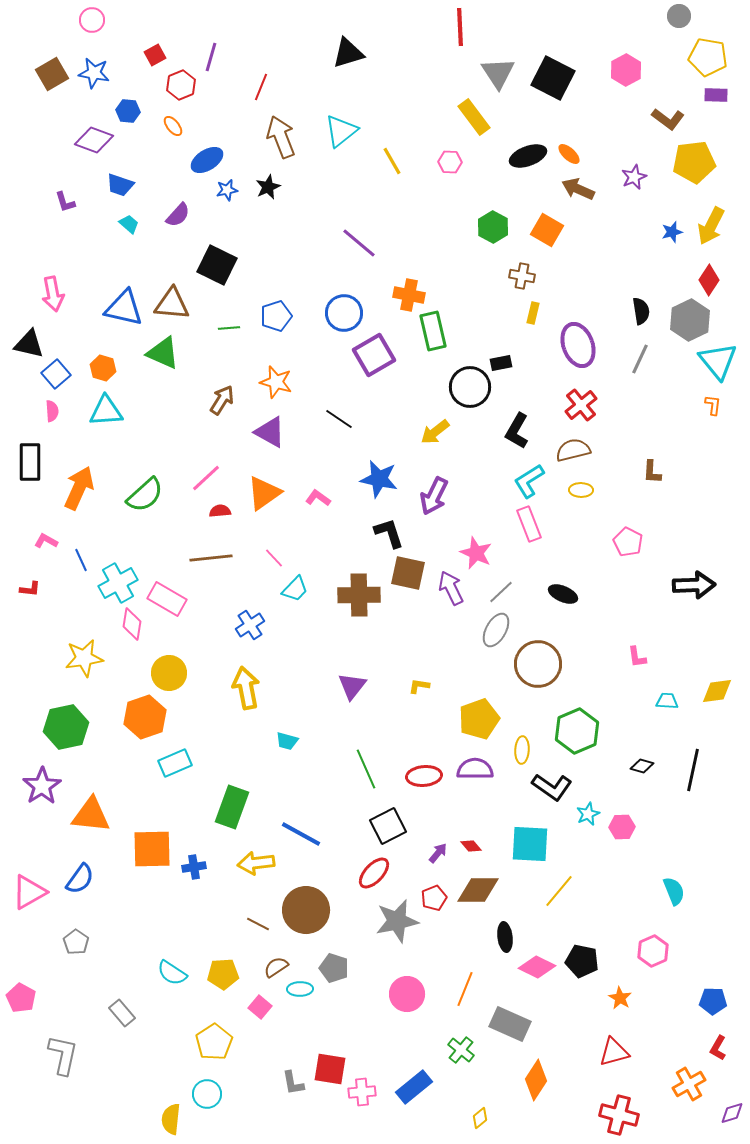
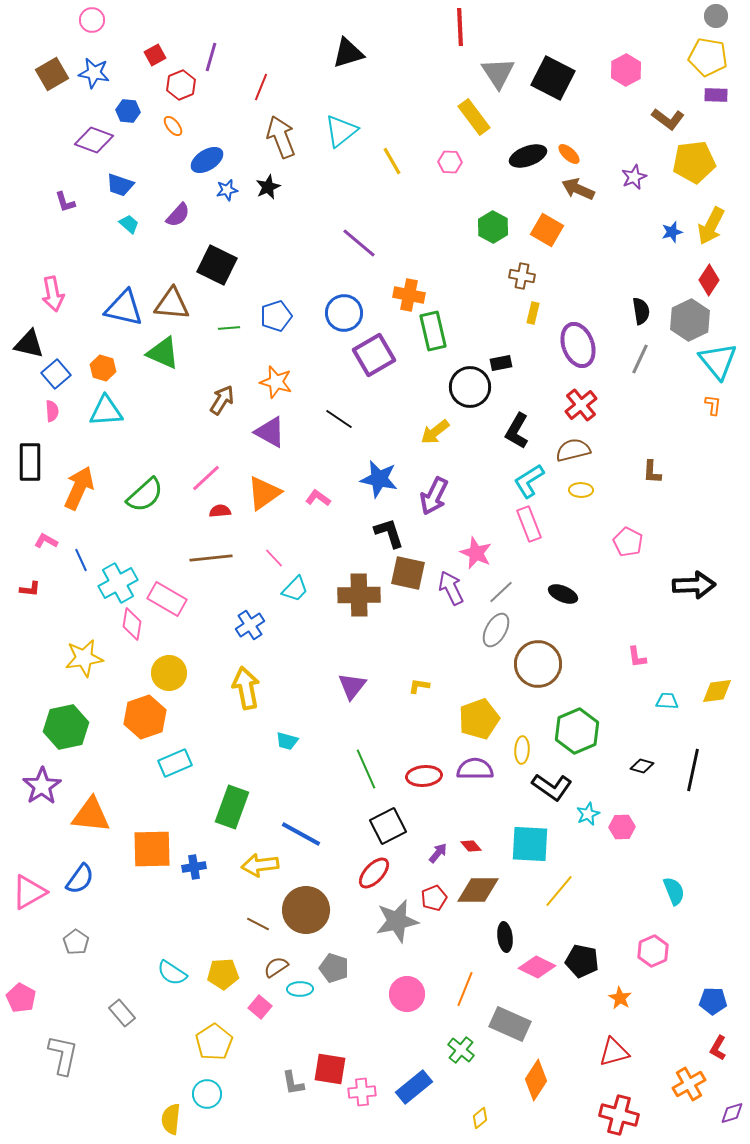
gray circle at (679, 16): moved 37 px right
yellow arrow at (256, 863): moved 4 px right, 2 px down
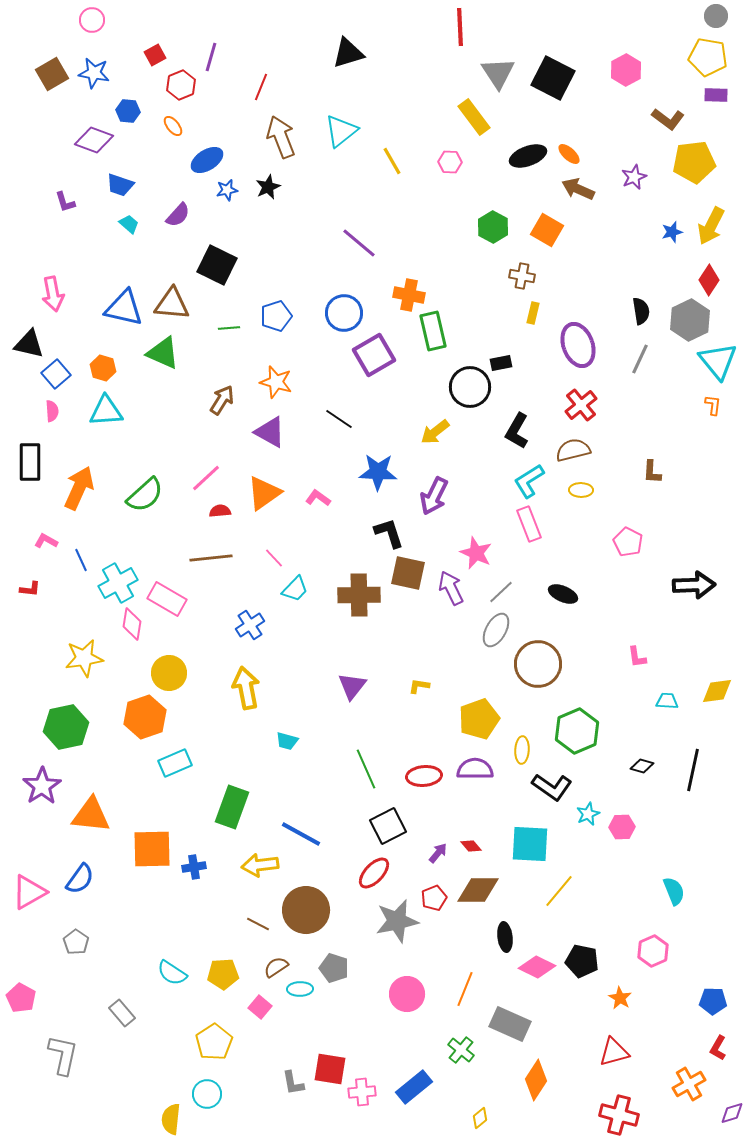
blue star at (379, 479): moved 1 px left, 7 px up; rotated 9 degrees counterclockwise
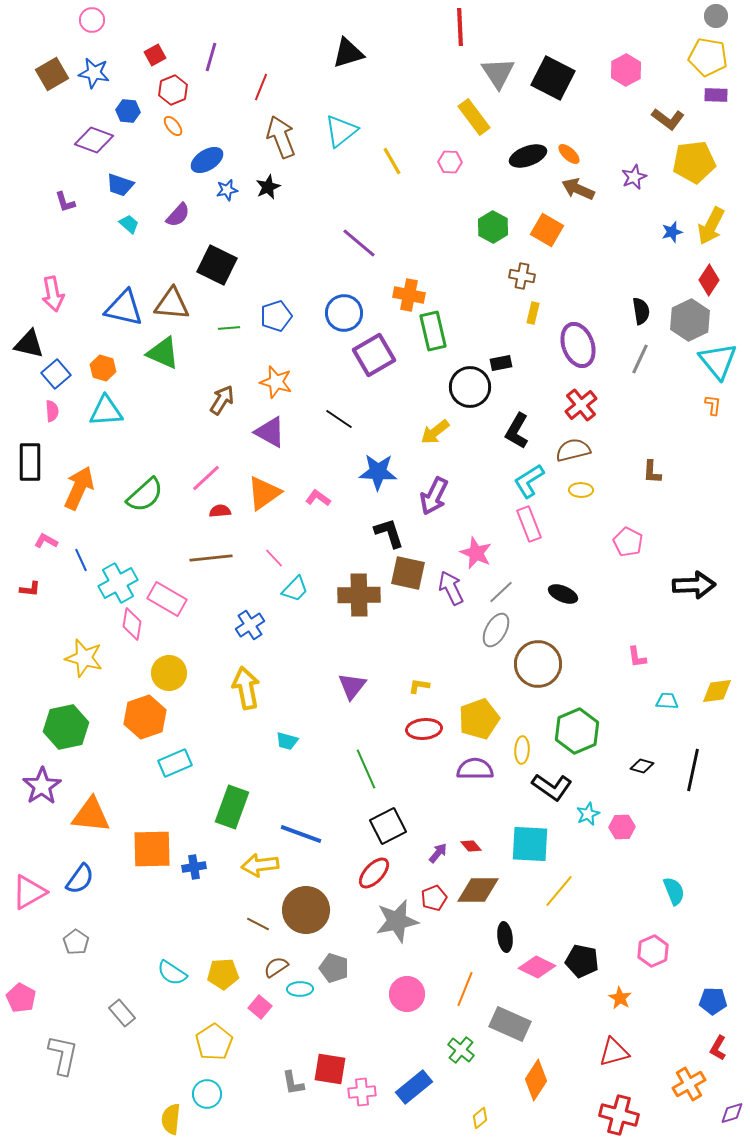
red hexagon at (181, 85): moved 8 px left, 5 px down
yellow star at (84, 658): rotated 24 degrees clockwise
red ellipse at (424, 776): moved 47 px up
blue line at (301, 834): rotated 9 degrees counterclockwise
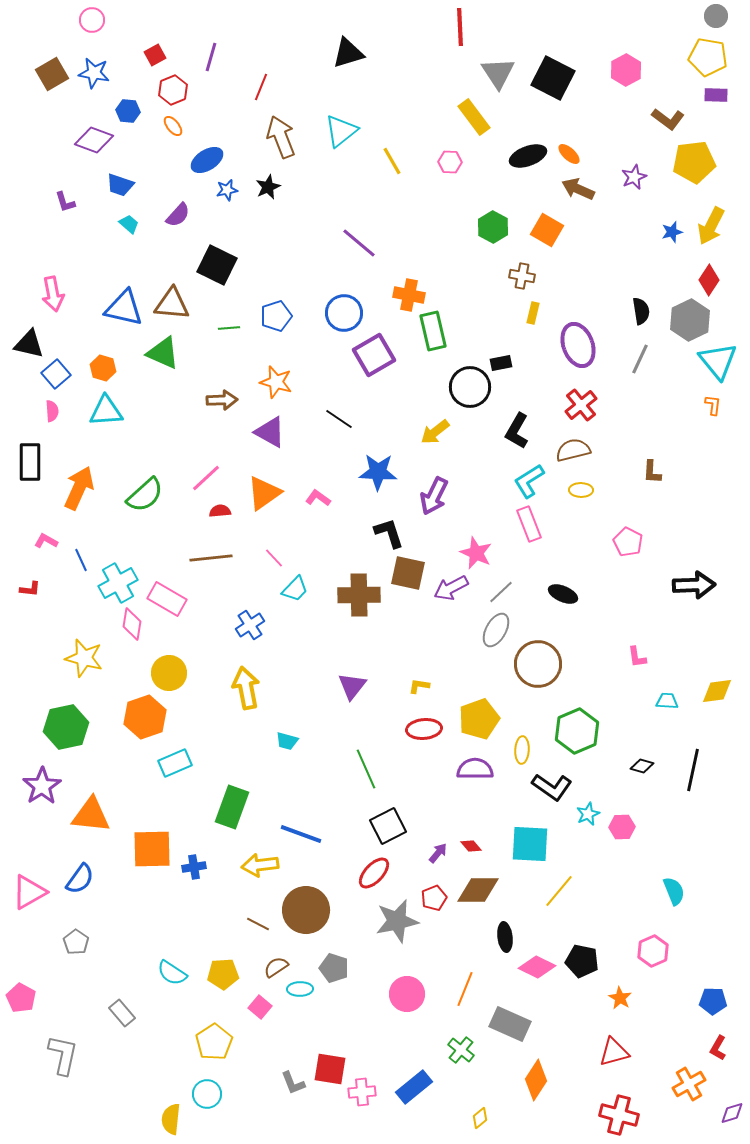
brown arrow at (222, 400): rotated 56 degrees clockwise
purple arrow at (451, 588): rotated 92 degrees counterclockwise
gray L-shape at (293, 1083): rotated 12 degrees counterclockwise
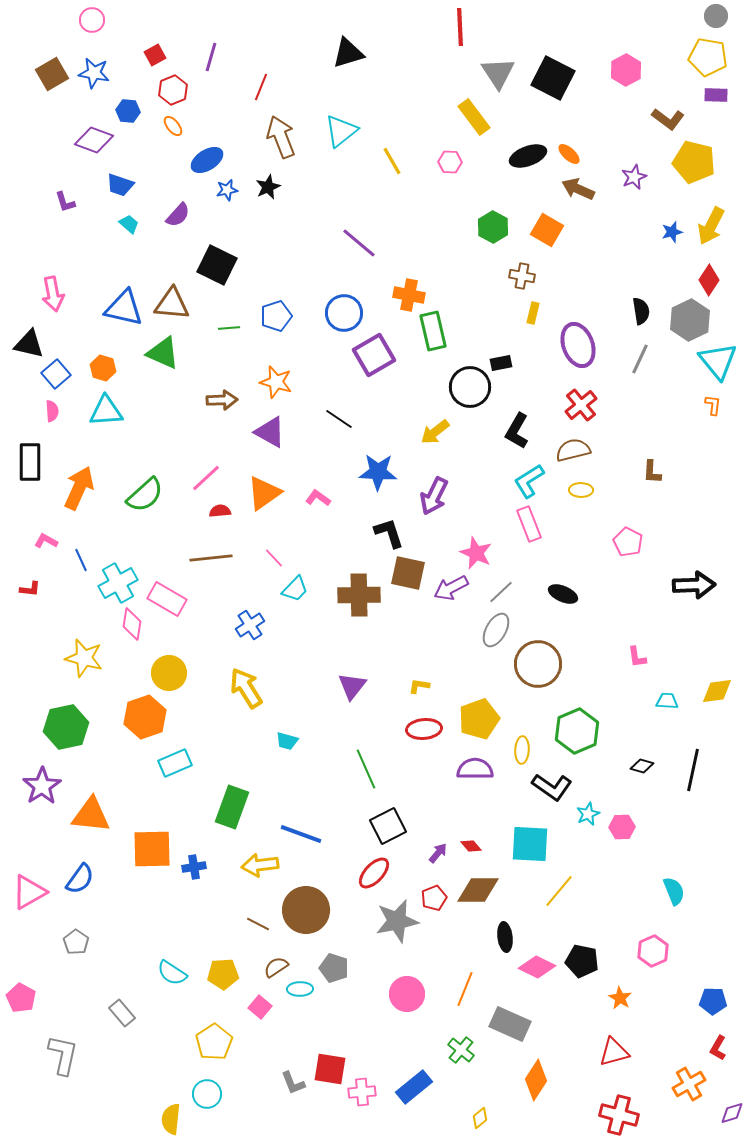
yellow pentagon at (694, 162): rotated 21 degrees clockwise
yellow arrow at (246, 688): rotated 21 degrees counterclockwise
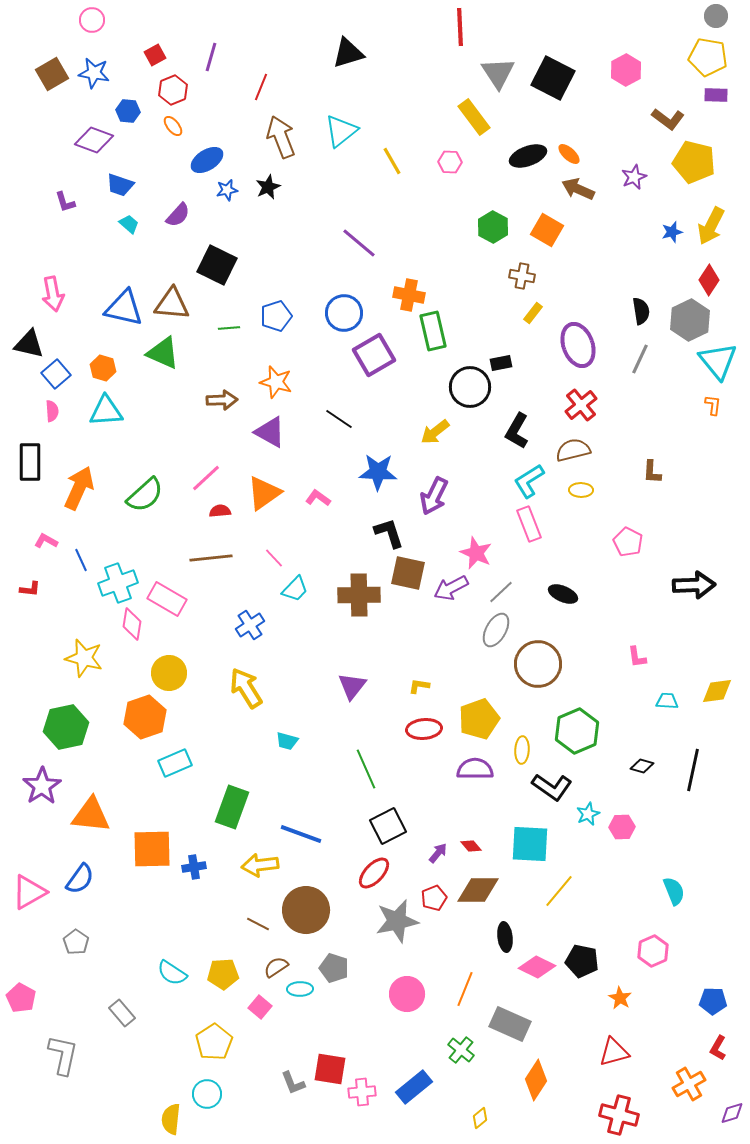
yellow rectangle at (533, 313): rotated 25 degrees clockwise
cyan cross at (118, 583): rotated 9 degrees clockwise
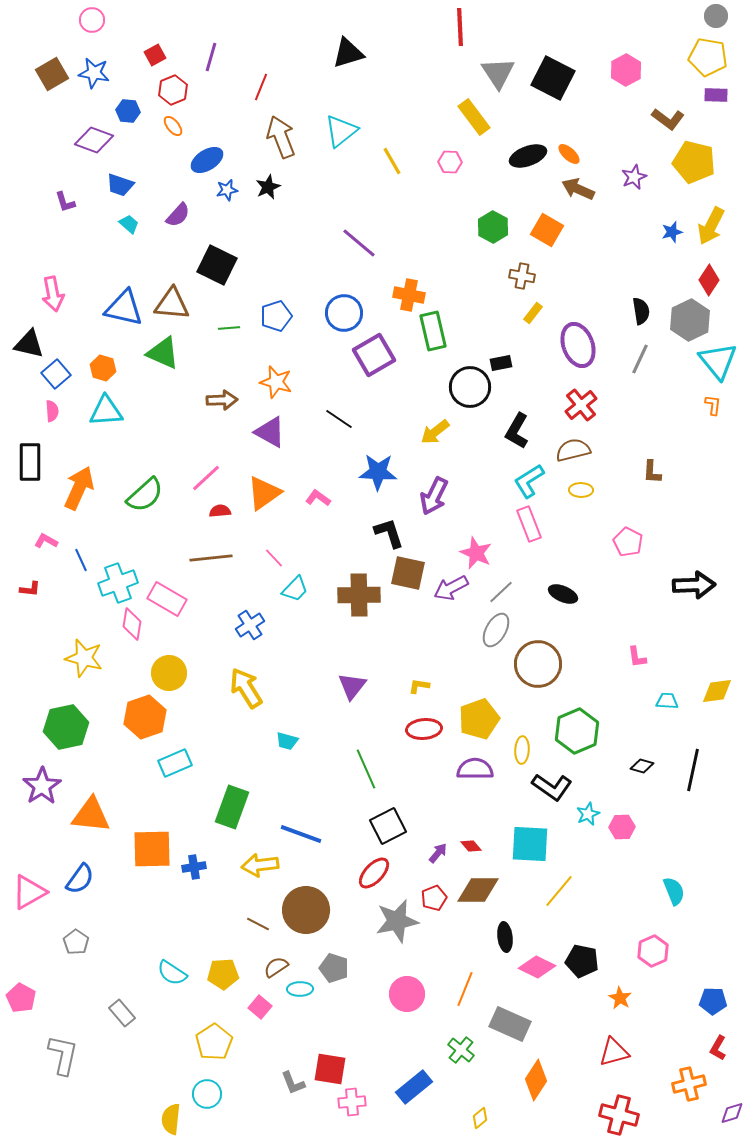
orange cross at (689, 1084): rotated 16 degrees clockwise
pink cross at (362, 1092): moved 10 px left, 10 px down
